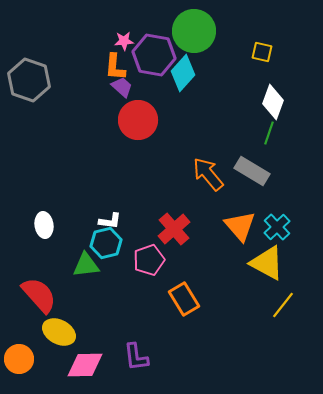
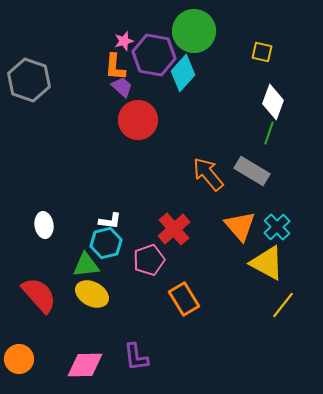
pink star: rotated 12 degrees counterclockwise
yellow ellipse: moved 33 px right, 38 px up
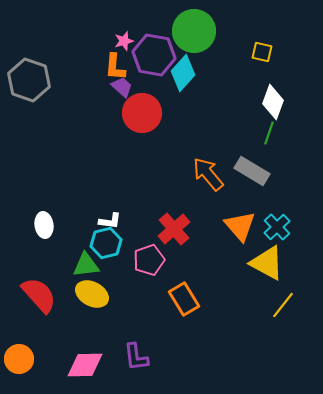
red circle: moved 4 px right, 7 px up
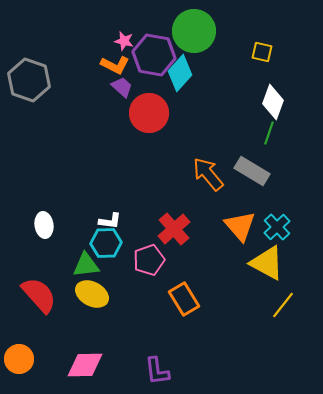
pink star: rotated 30 degrees clockwise
orange L-shape: moved 2 px up; rotated 68 degrees counterclockwise
cyan diamond: moved 3 px left
red circle: moved 7 px right
cyan hexagon: rotated 12 degrees clockwise
purple L-shape: moved 21 px right, 14 px down
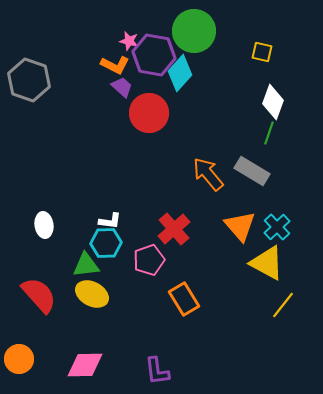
pink star: moved 5 px right
